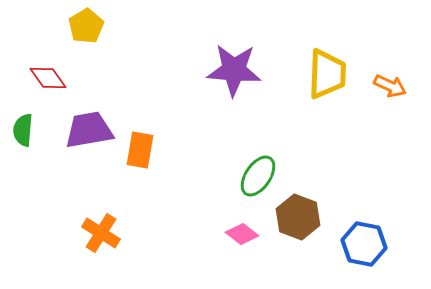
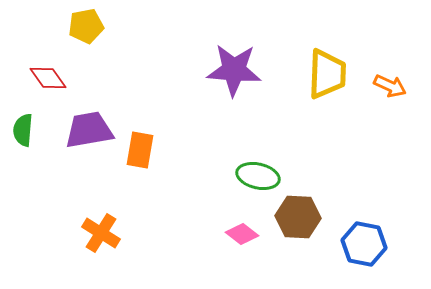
yellow pentagon: rotated 20 degrees clockwise
green ellipse: rotated 69 degrees clockwise
brown hexagon: rotated 18 degrees counterclockwise
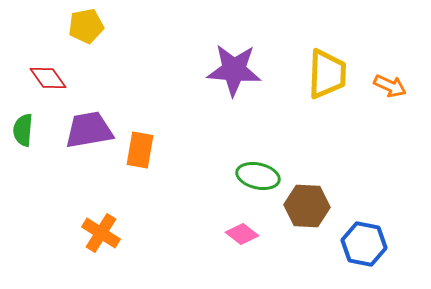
brown hexagon: moved 9 px right, 11 px up
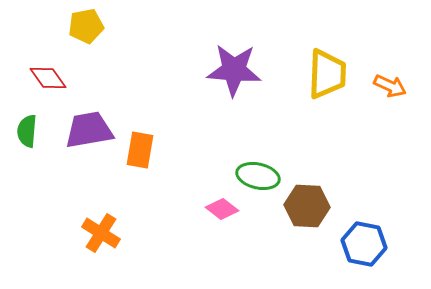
green semicircle: moved 4 px right, 1 px down
pink diamond: moved 20 px left, 25 px up
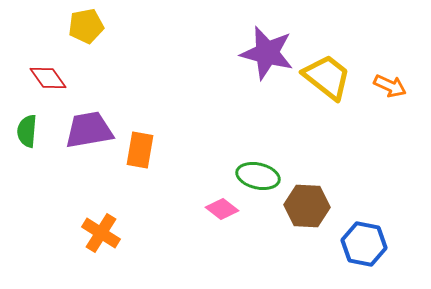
purple star: moved 33 px right, 17 px up; rotated 10 degrees clockwise
yellow trapezoid: moved 3 px down; rotated 54 degrees counterclockwise
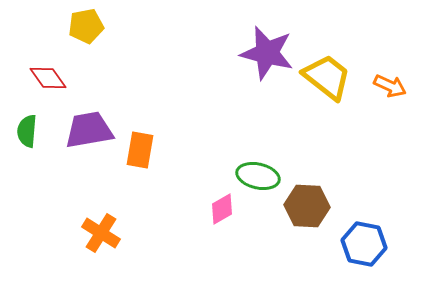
pink diamond: rotated 68 degrees counterclockwise
